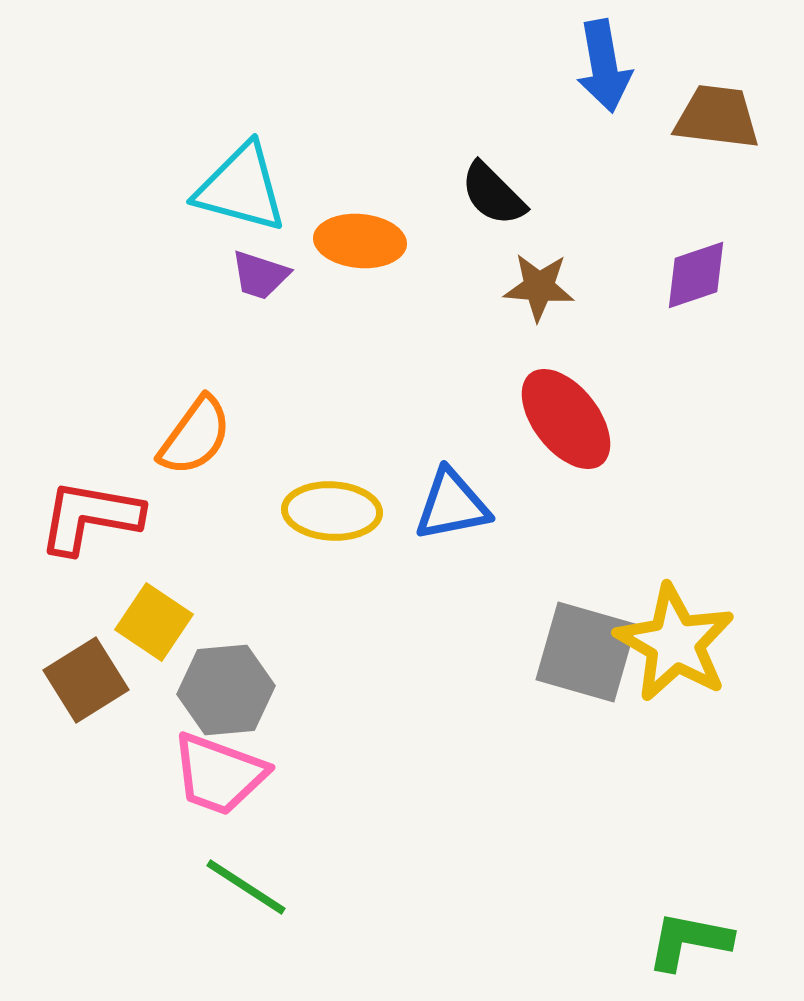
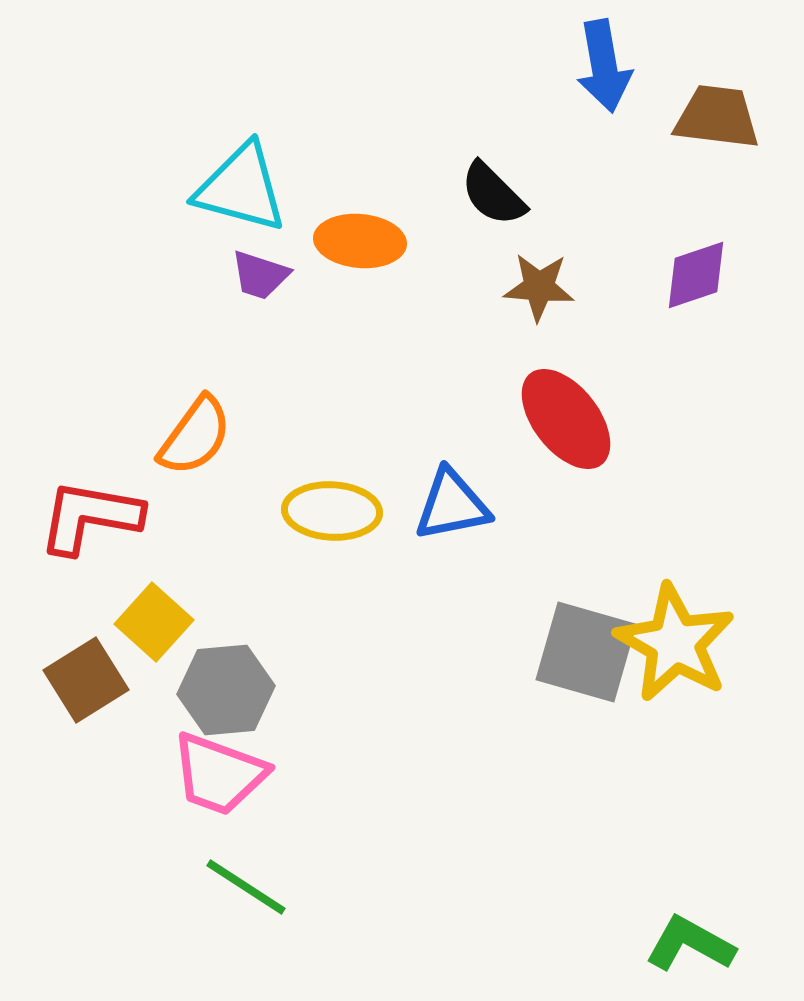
yellow square: rotated 8 degrees clockwise
green L-shape: moved 1 px right, 3 px down; rotated 18 degrees clockwise
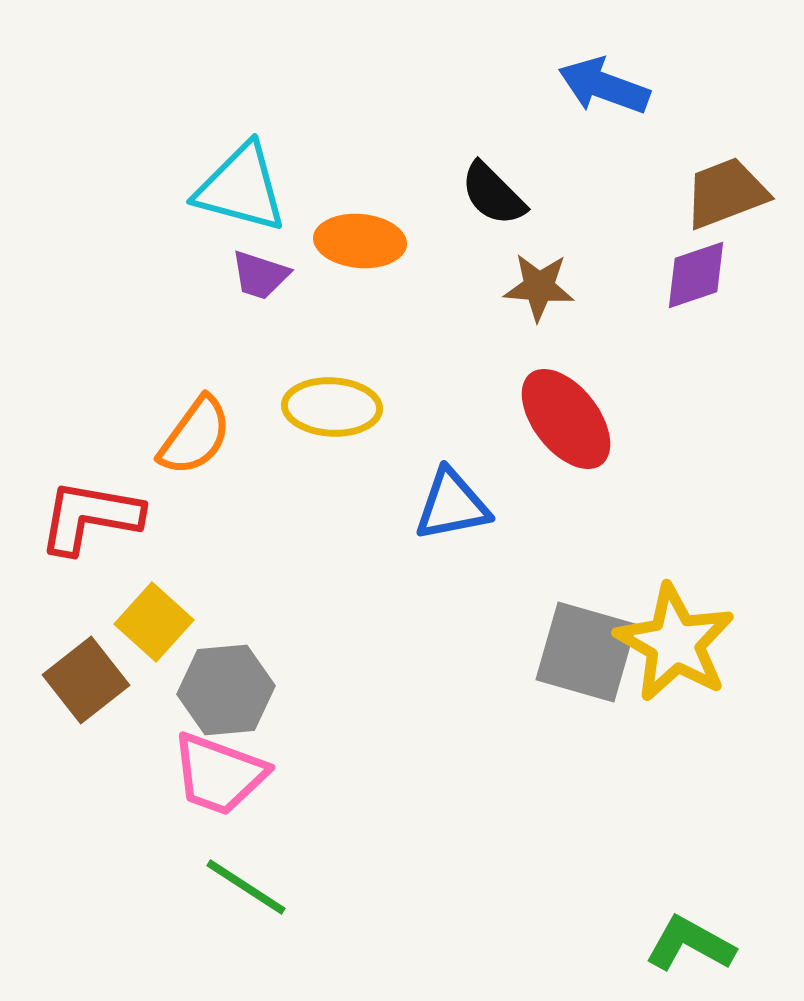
blue arrow: moved 20 px down; rotated 120 degrees clockwise
brown trapezoid: moved 9 px right, 76 px down; rotated 28 degrees counterclockwise
yellow ellipse: moved 104 px up
brown square: rotated 6 degrees counterclockwise
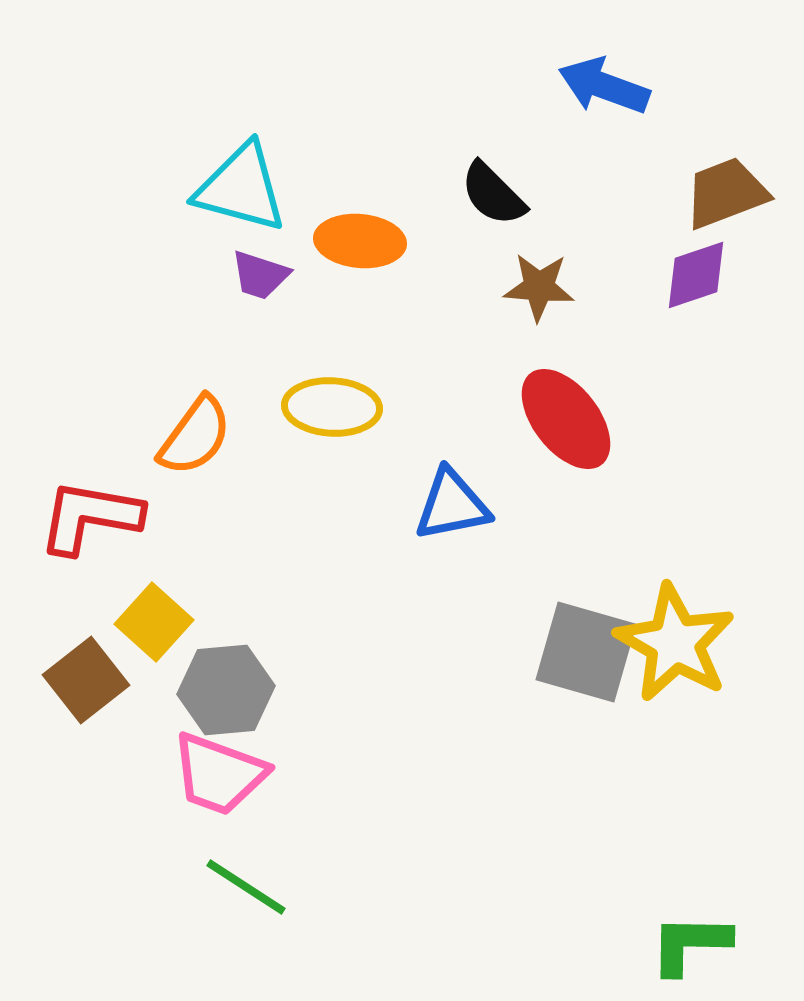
green L-shape: rotated 28 degrees counterclockwise
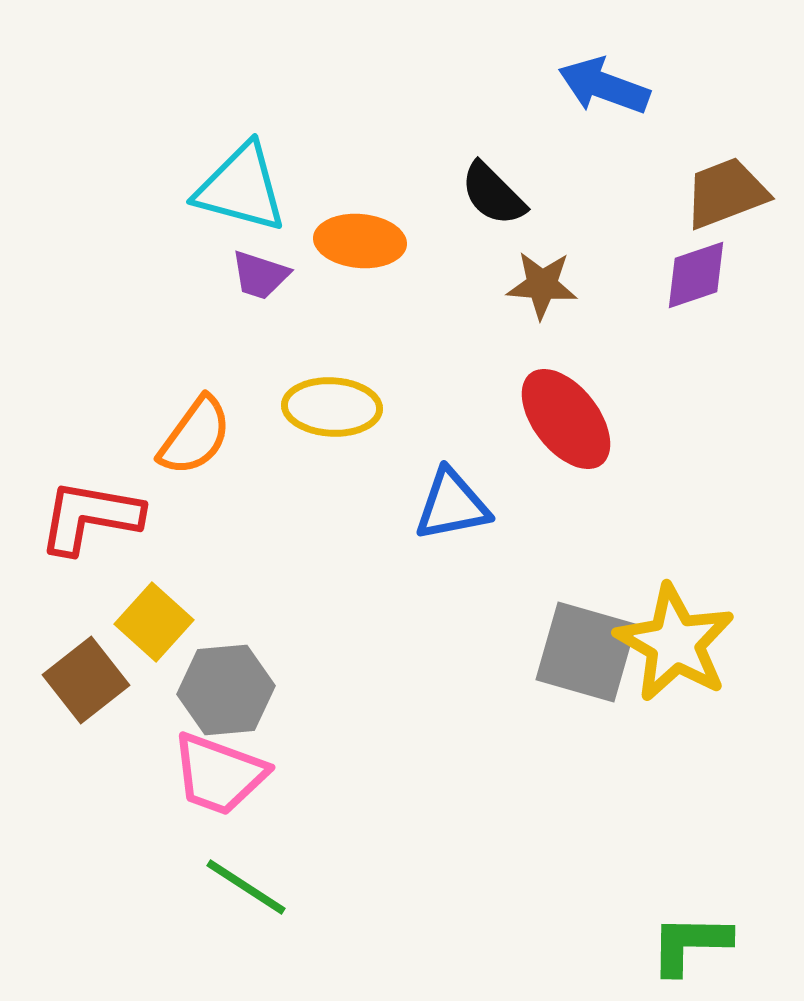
brown star: moved 3 px right, 2 px up
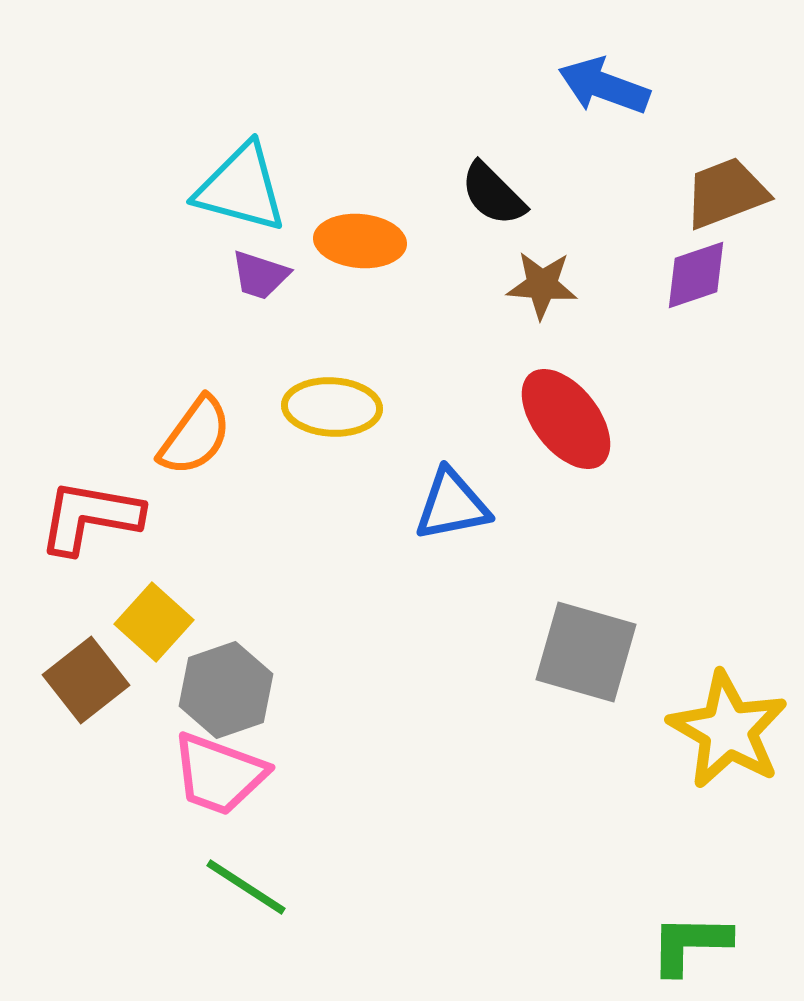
yellow star: moved 53 px right, 87 px down
gray hexagon: rotated 14 degrees counterclockwise
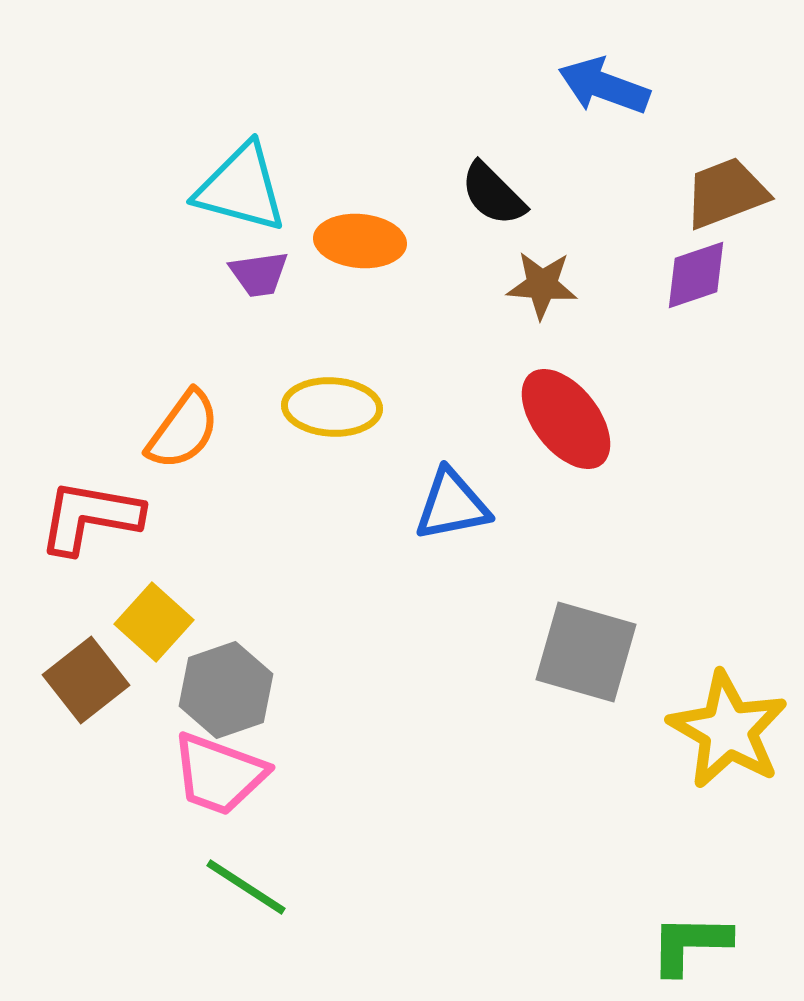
purple trapezoid: moved 1 px left, 1 px up; rotated 26 degrees counterclockwise
orange semicircle: moved 12 px left, 6 px up
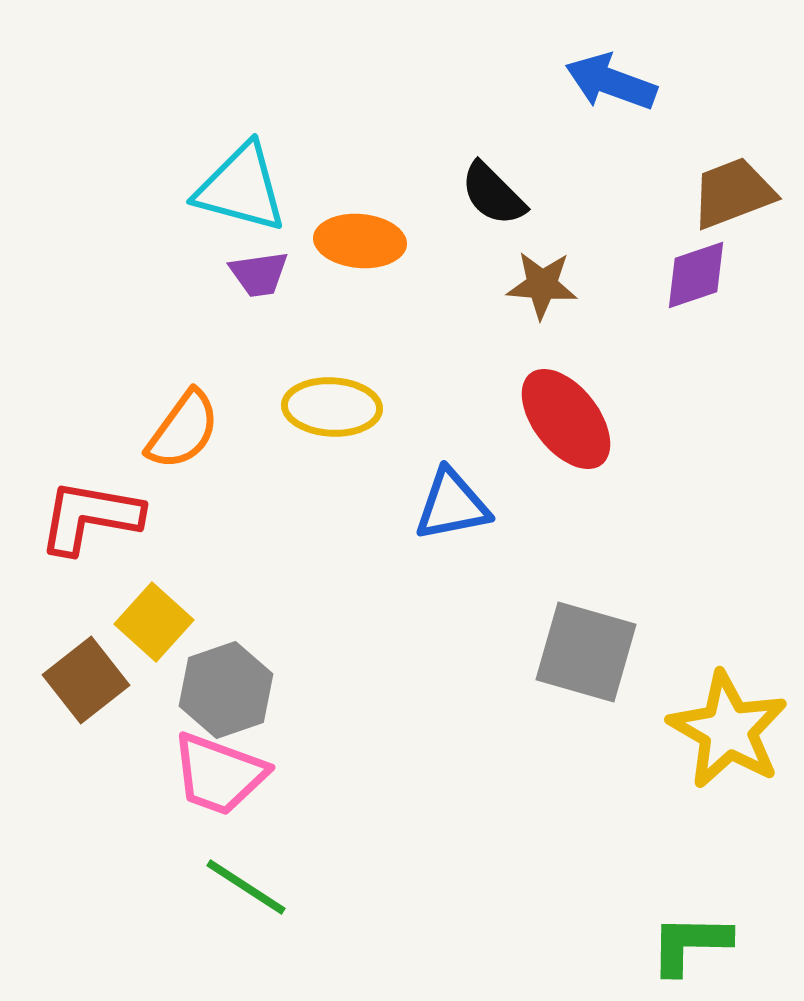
blue arrow: moved 7 px right, 4 px up
brown trapezoid: moved 7 px right
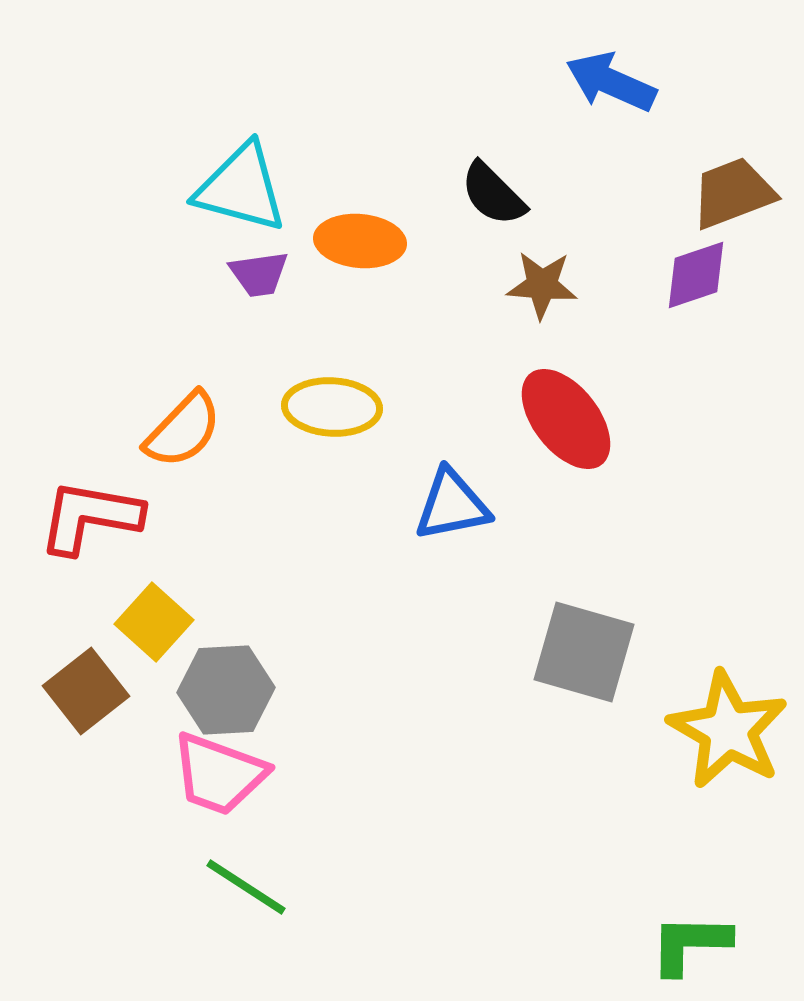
blue arrow: rotated 4 degrees clockwise
orange semicircle: rotated 8 degrees clockwise
gray square: moved 2 px left
brown square: moved 11 px down
gray hexagon: rotated 16 degrees clockwise
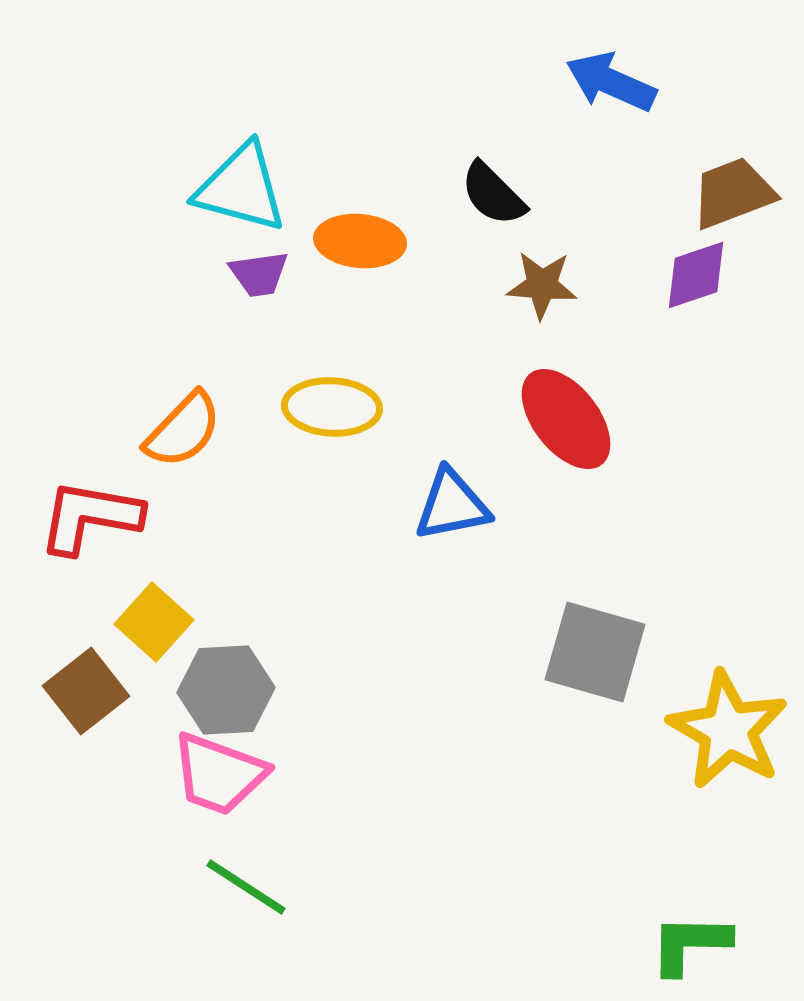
gray square: moved 11 px right
